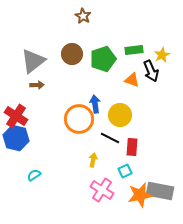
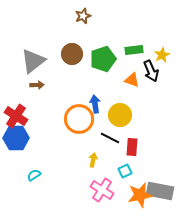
brown star: rotated 21 degrees clockwise
blue hexagon: rotated 15 degrees counterclockwise
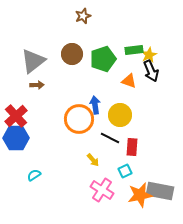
yellow star: moved 13 px left
orange triangle: moved 3 px left, 1 px down
blue arrow: moved 1 px down
red cross: rotated 15 degrees clockwise
yellow arrow: rotated 128 degrees clockwise
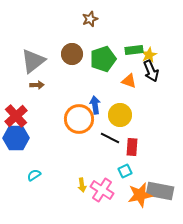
brown star: moved 7 px right, 3 px down
yellow arrow: moved 11 px left, 25 px down; rotated 32 degrees clockwise
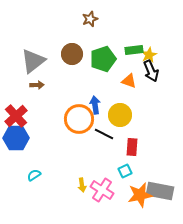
black line: moved 6 px left, 4 px up
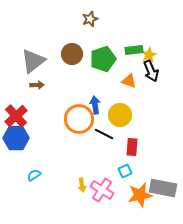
gray rectangle: moved 3 px right, 3 px up
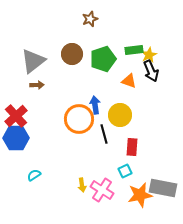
black line: rotated 48 degrees clockwise
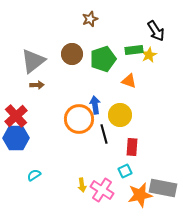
black arrow: moved 5 px right, 40 px up; rotated 10 degrees counterclockwise
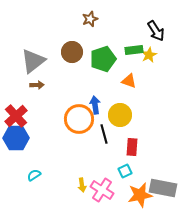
brown circle: moved 2 px up
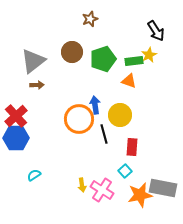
green rectangle: moved 11 px down
cyan square: rotated 16 degrees counterclockwise
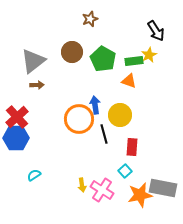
green pentagon: rotated 25 degrees counterclockwise
red cross: moved 1 px right, 1 px down
